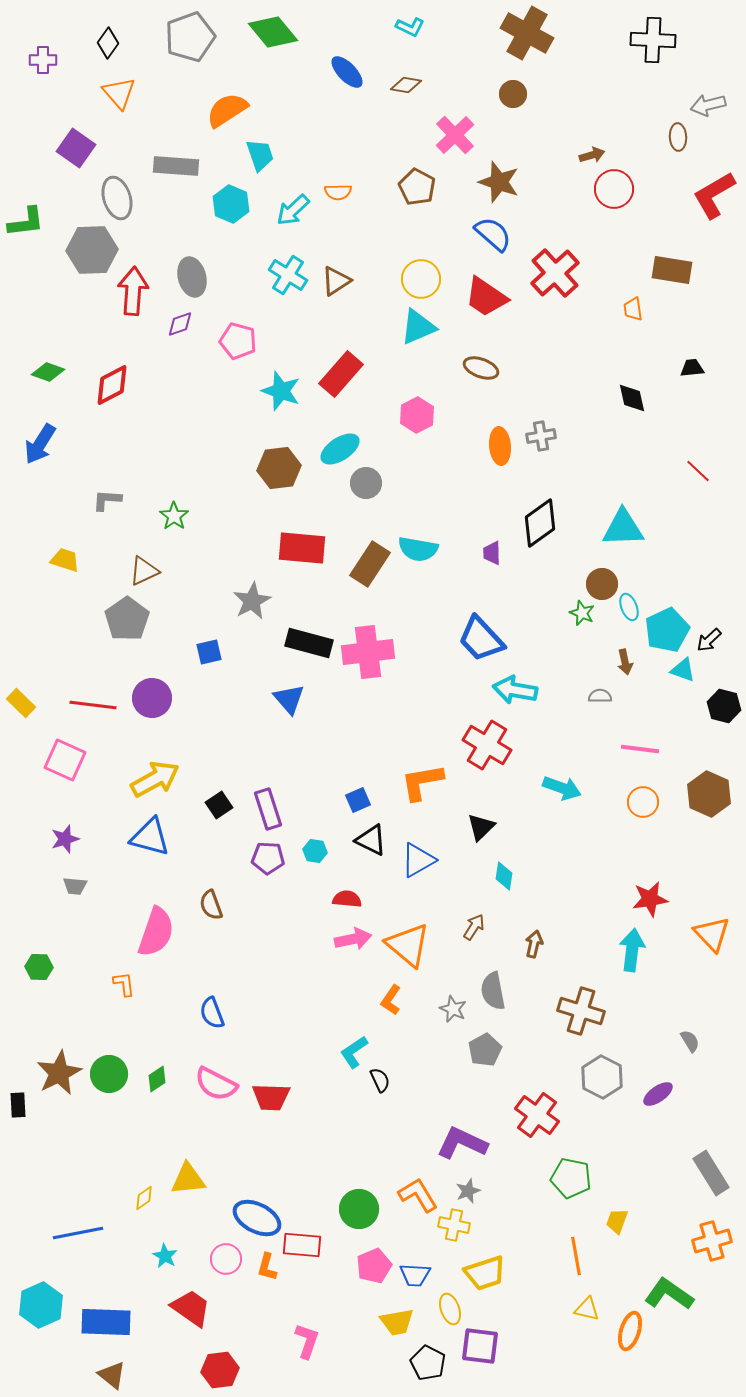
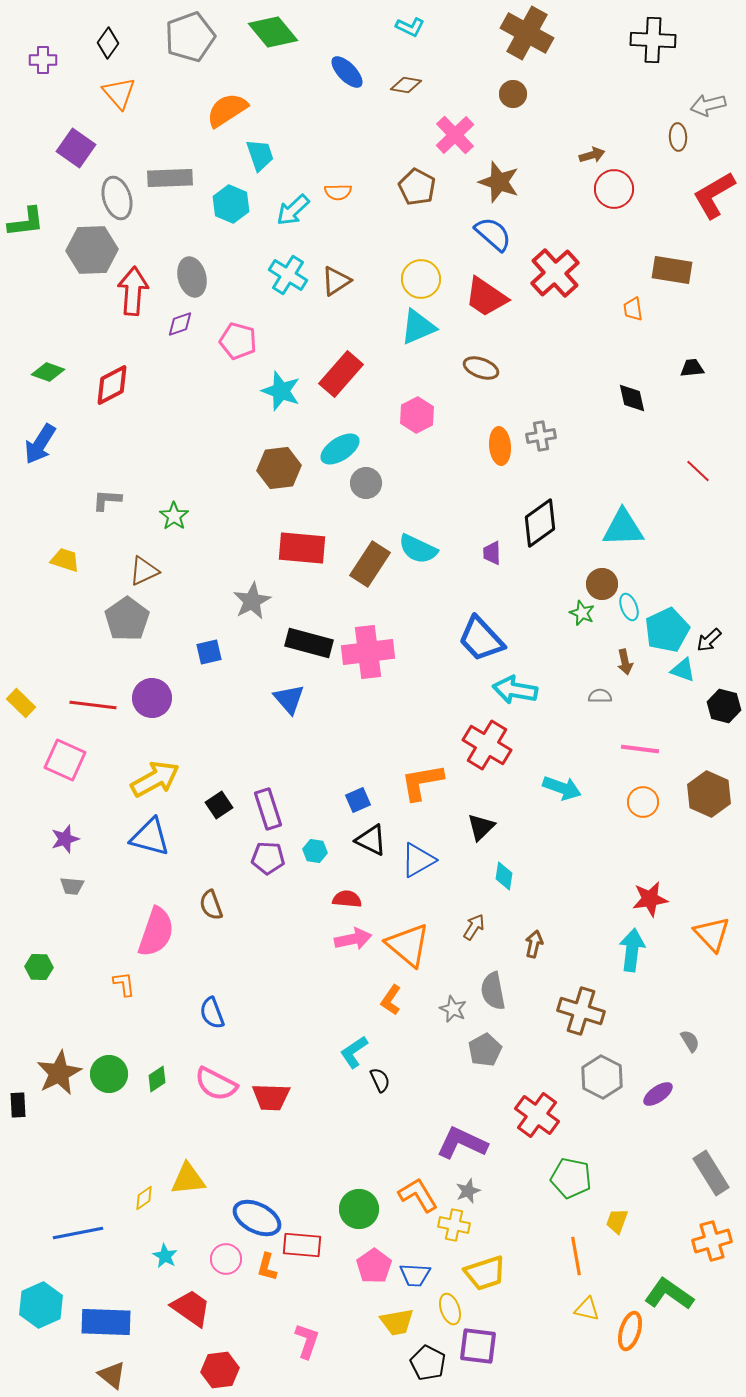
gray rectangle at (176, 166): moved 6 px left, 12 px down; rotated 6 degrees counterclockwise
cyan semicircle at (418, 549): rotated 15 degrees clockwise
gray trapezoid at (75, 886): moved 3 px left
pink pentagon at (374, 1266): rotated 12 degrees counterclockwise
purple square at (480, 1346): moved 2 px left
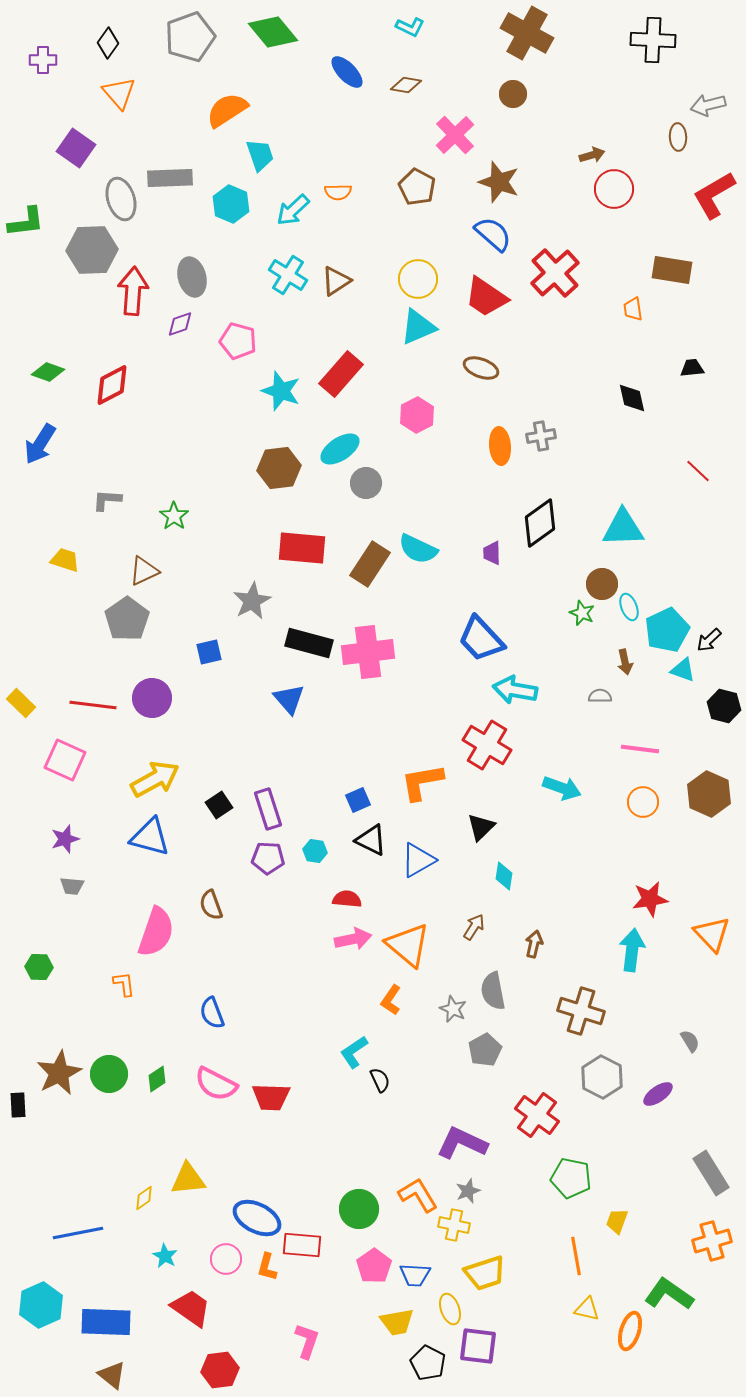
gray ellipse at (117, 198): moved 4 px right, 1 px down
yellow circle at (421, 279): moved 3 px left
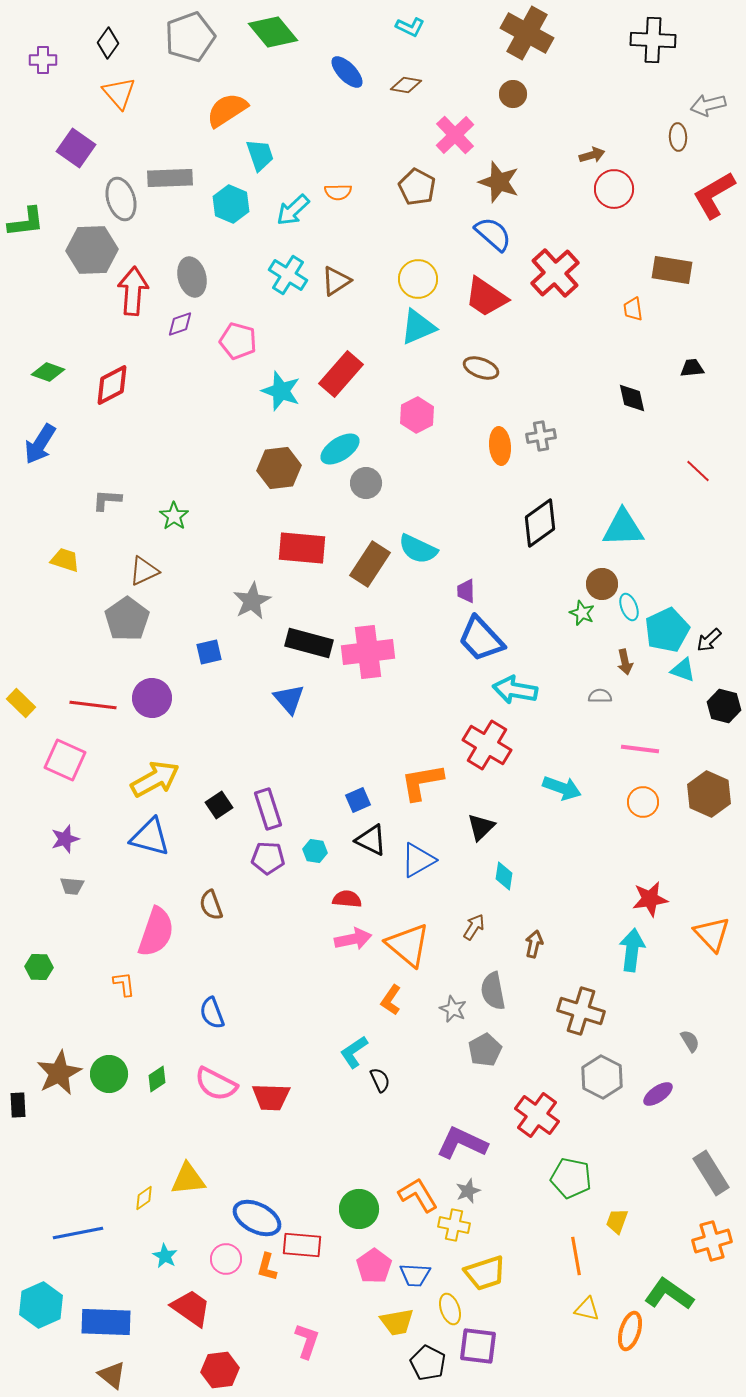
purple trapezoid at (492, 553): moved 26 px left, 38 px down
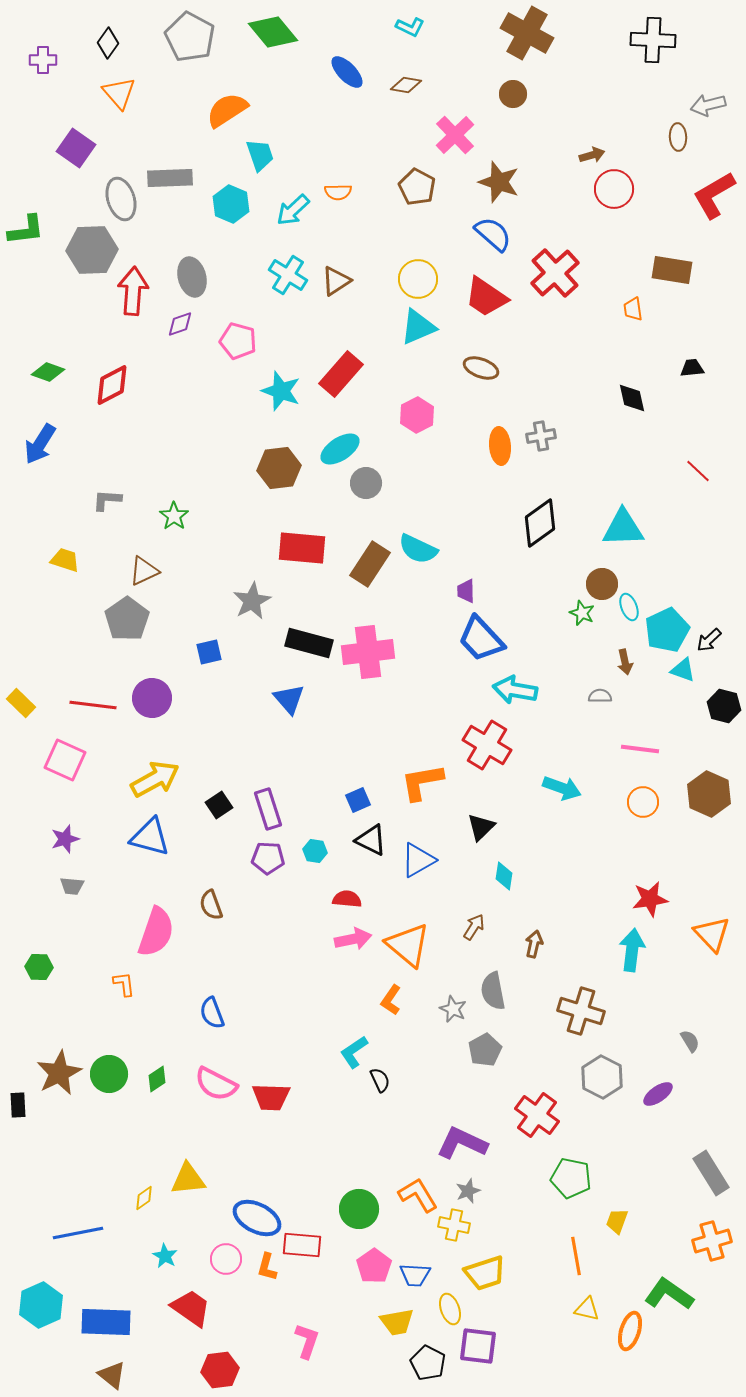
gray pentagon at (190, 37): rotated 24 degrees counterclockwise
green L-shape at (26, 222): moved 8 px down
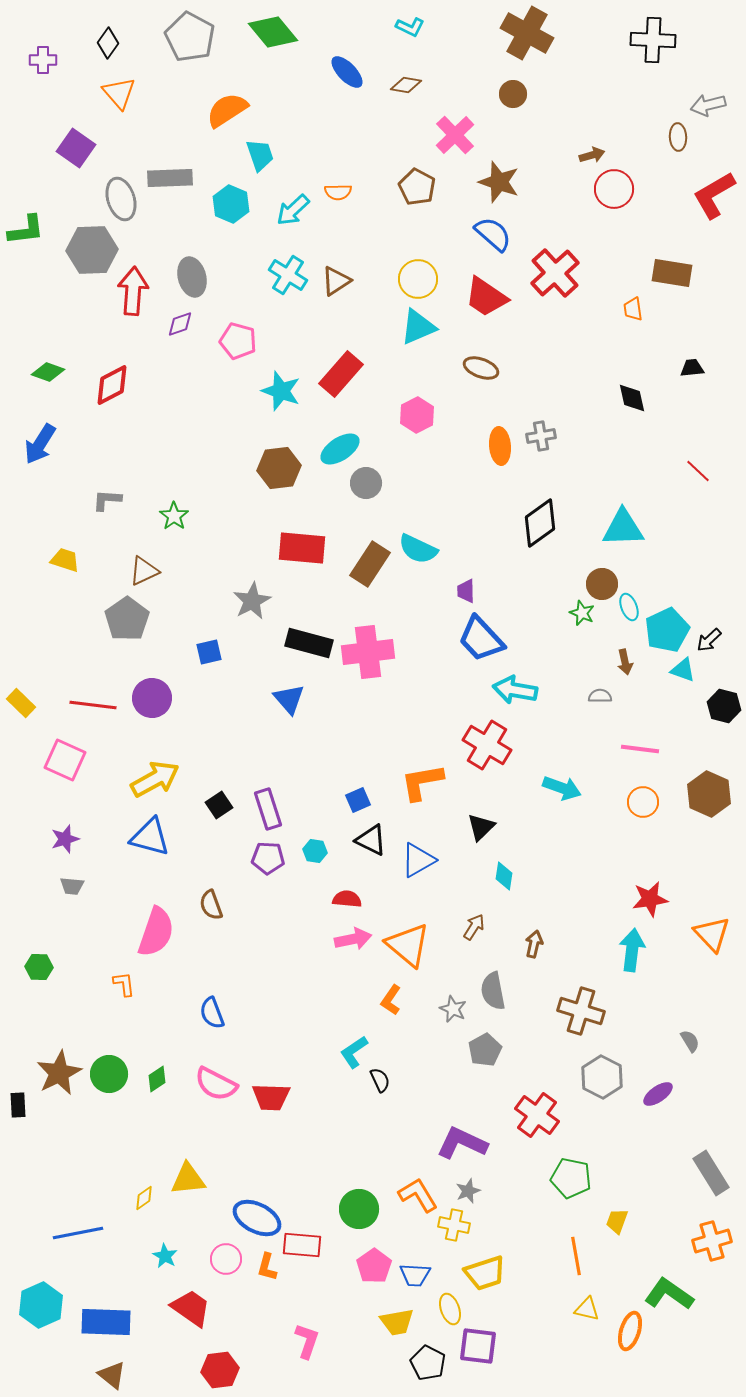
brown rectangle at (672, 270): moved 3 px down
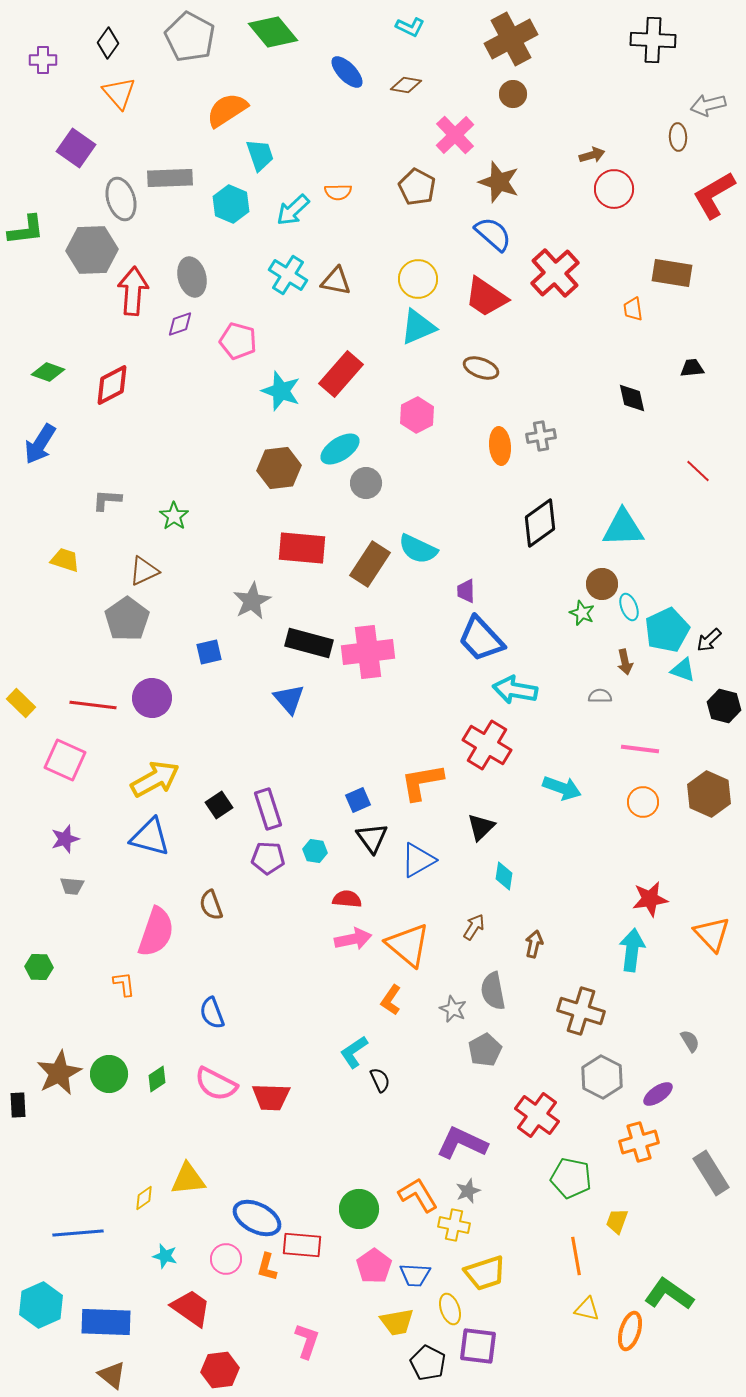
brown cross at (527, 33): moved 16 px left, 6 px down; rotated 33 degrees clockwise
brown triangle at (336, 281): rotated 44 degrees clockwise
black triangle at (371, 840): moved 1 px right, 2 px up; rotated 28 degrees clockwise
blue line at (78, 1233): rotated 6 degrees clockwise
orange cross at (712, 1241): moved 73 px left, 99 px up
cyan star at (165, 1256): rotated 15 degrees counterclockwise
